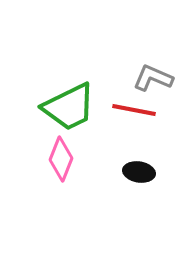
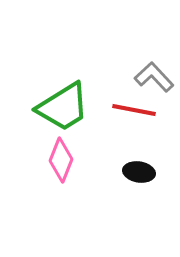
gray L-shape: moved 1 px right, 1 px up; rotated 24 degrees clockwise
green trapezoid: moved 6 px left; rotated 6 degrees counterclockwise
pink diamond: moved 1 px down
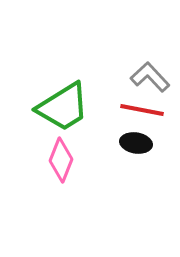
gray L-shape: moved 4 px left
red line: moved 8 px right
black ellipse: moved 3 px left, 29 px up
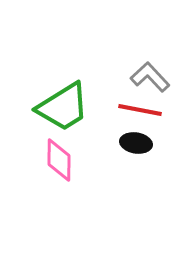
red line: moved 2 px left
pink diamond: moved 2 px left; rotated 21 degrees counterclockwise
